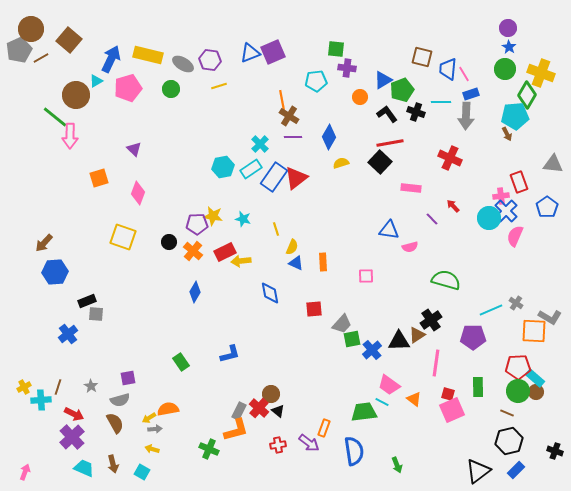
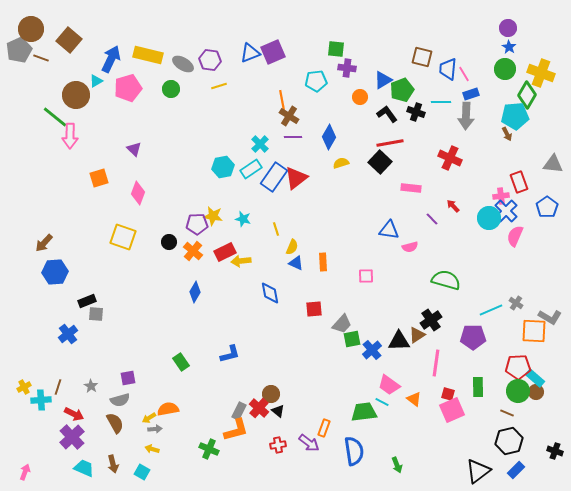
brown line at (41, 58): rotated 49 degrees clockwise
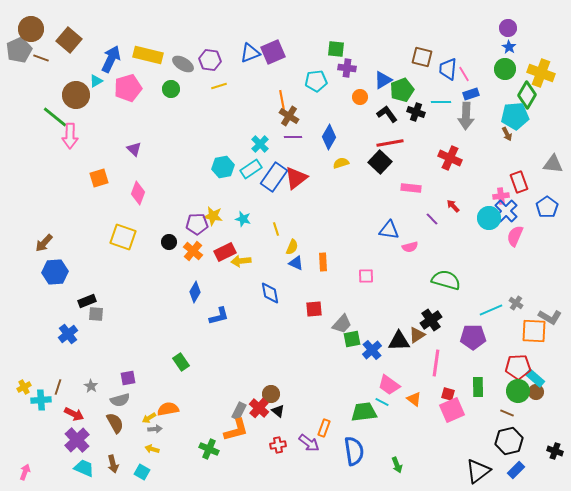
blue L-shape at (230, 354): moved 11 px left, 38 px up
purple cross at (72, 437): moved 5 px right, 3 px down
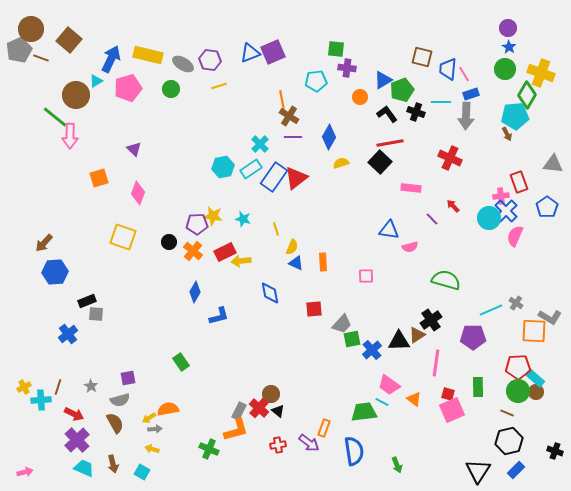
black triangle at (478, 471): rotated 20 degrees counterclockwise
pink arrow at (25, 472): rotated 56 degrees clockwise
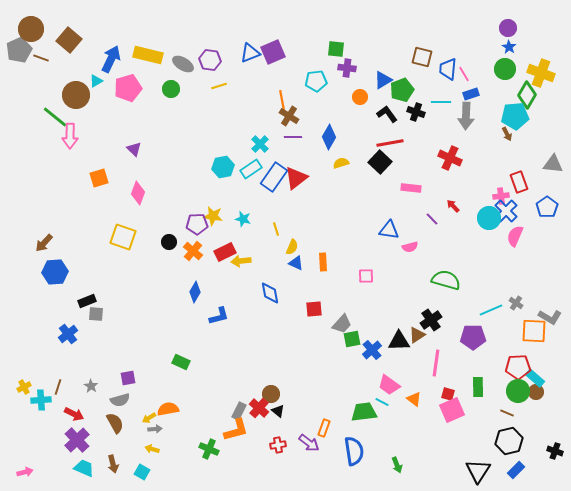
green rectangle at (181, 362): rotated 30 degrees counterclockwise
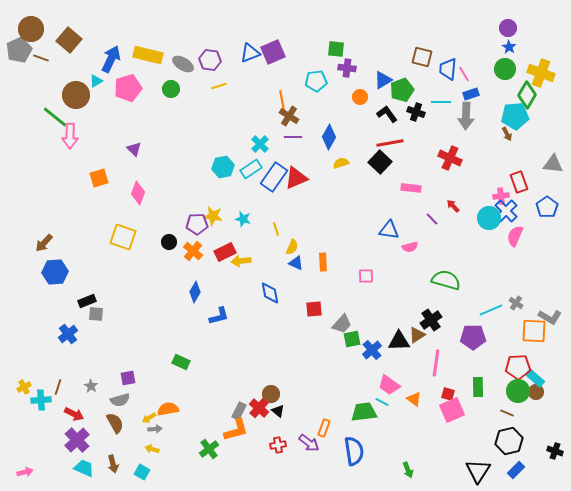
red triangle at (296, 178): rotated 15 degrees clockwise
green cross at (209, 449): rotated 30 degrees clockwise
green arrow at (397, 465): moved 11 px right, 5 px down
